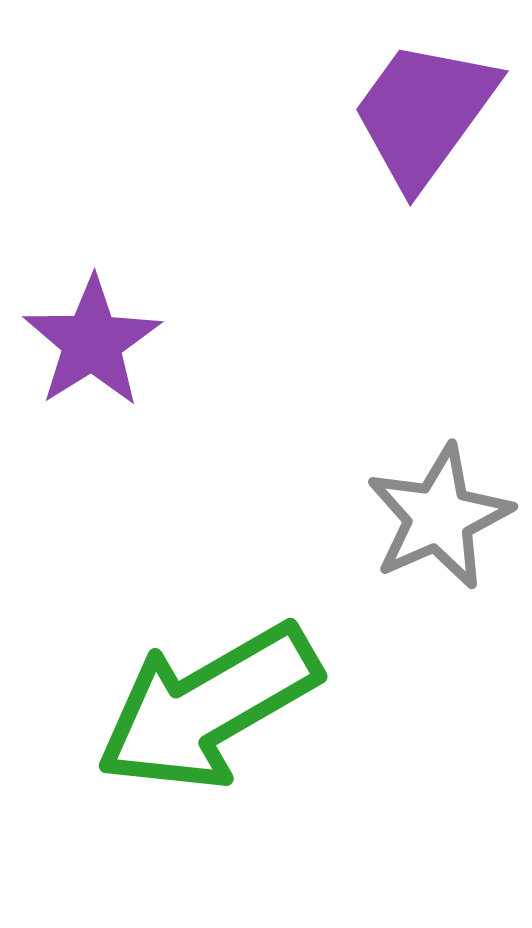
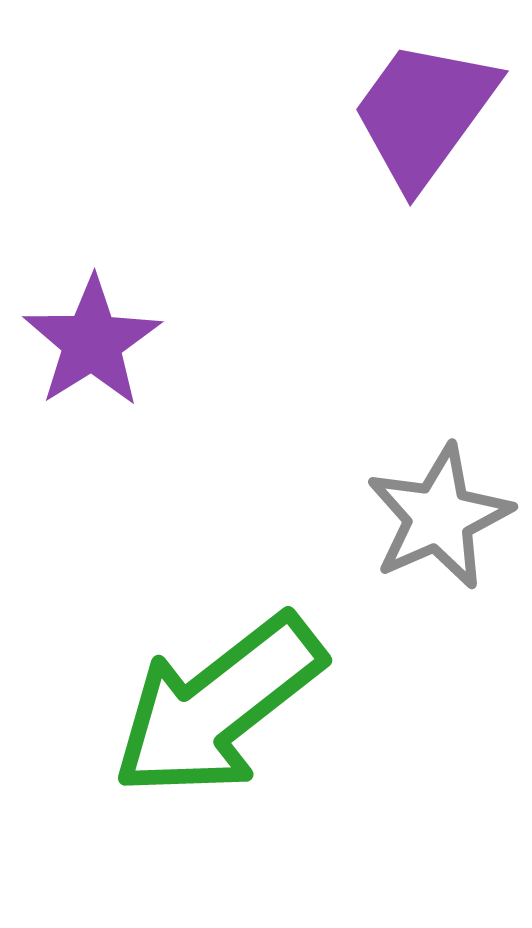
green arrow: moved 10 px right, 1 px up; rotated 8 degrees counterclockwise
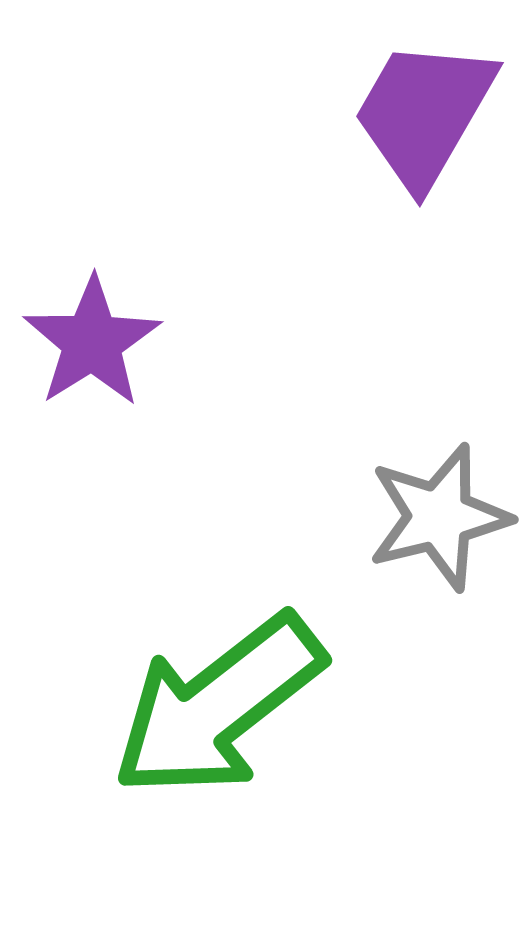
purple trapezoid: rotated 6 degrees counterclockwise
gray star: rotated 10 degrees clockwise
